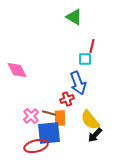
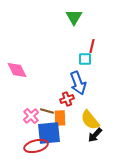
green triangle: rotated 30 degrees clockwise
brown line: moved 2 px left, 2 px up
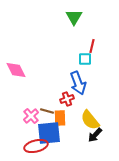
pink diamond: moved 1 px left
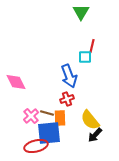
green triangle: moved 7 px right, 5 px up
cyan square: moved 2 px up
pink diamond: moved 12 px down
blue arrow: moved 9 px left, 7 px up
brown line: moved 2 px down
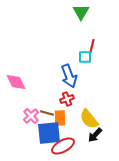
yellow semicircle: moved 1 px left, 1 px up
red ellipse: moved 27 px right; rotated 15 degrees counterclockwise
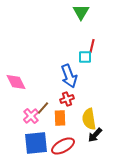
brown line: moved 4 px left, 5 px up; rotated 64 degrees counterclockwise
yellow semicircle: rotated 30 degrees clockwise
blue square: moved 13 px left, 10 px down
